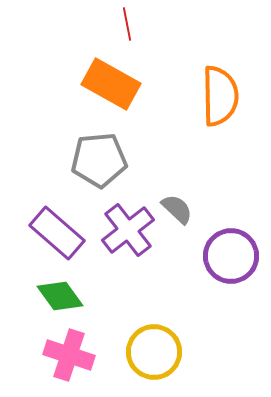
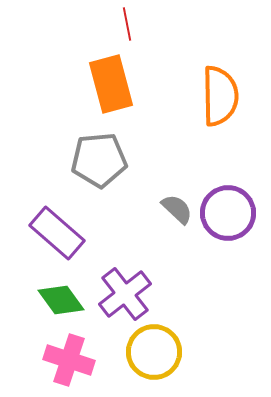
orange rectangle: rotated 46 degrees clockwise
purple cross: moved 3 px left, 64 px down
purple circle: moved 3 px left, 43 px up
green diamond: moved 1 px right, 4 px down
pink cross: moved 5 px down
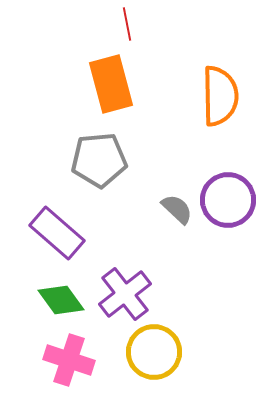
purple circle: moved 13 px up
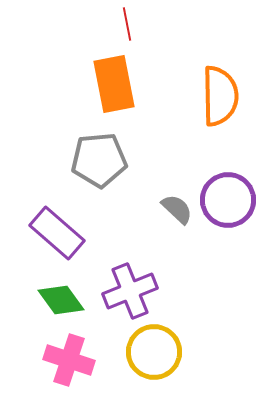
orange rectangle: moved 3 px right; rotated 4 degrees clockwise
purple cross: moved 5 px right, 3 px up; rotated 16 degrees clockwise
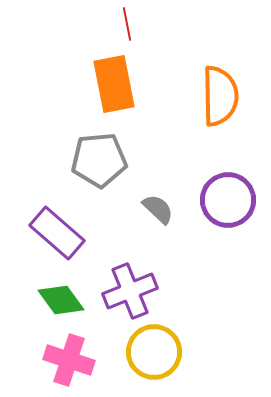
gray semicircle: moved 19 px left
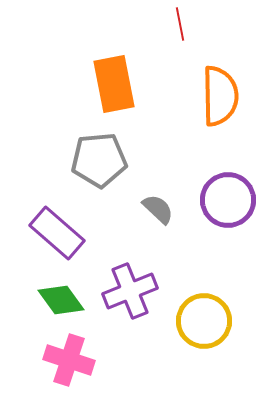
red line: moved 53 px right
yellow circle: moved 50 px right, 31 px up
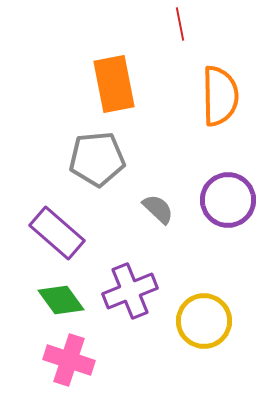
gray pentagon: moved 2 px left, 1 px up
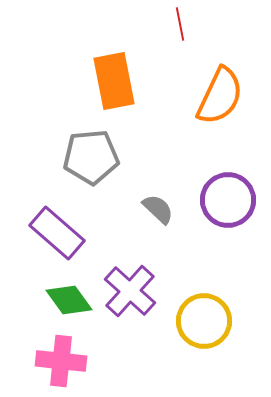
orange rectangle: moved 3 px up
orange semicircle: rotated 26 degrees clockwise
gray pentagon: moved 6 px left, 2 px up
purple cross: rotated 26 degrees counterclockwise
green diamond: moved 8 px right
pink cross: moved 8 px left, 1 px down; rotated 12 degrees counterclockwise
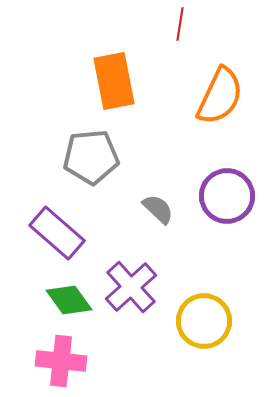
red line: rotated 20 degrees clockwise
purple circle: moved 1 px left, 4 px up
purple cross: moved 1 px right, 4 px up; rotated 6 degrees clockwise
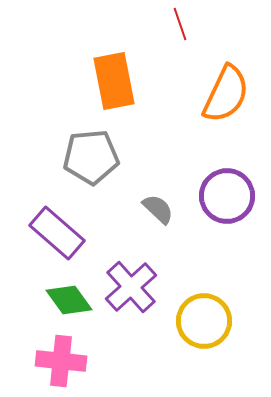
red line: rotated 28 degrees counterclockwise
orange semicircle: moved 6 px right, 2 px up
